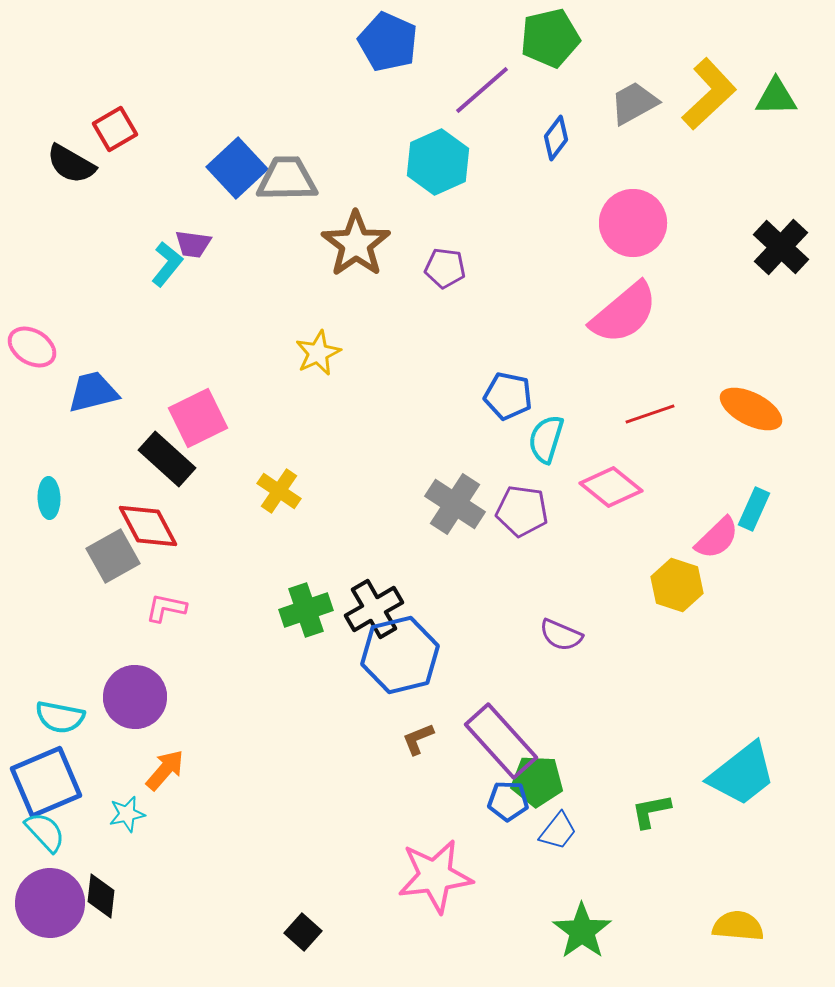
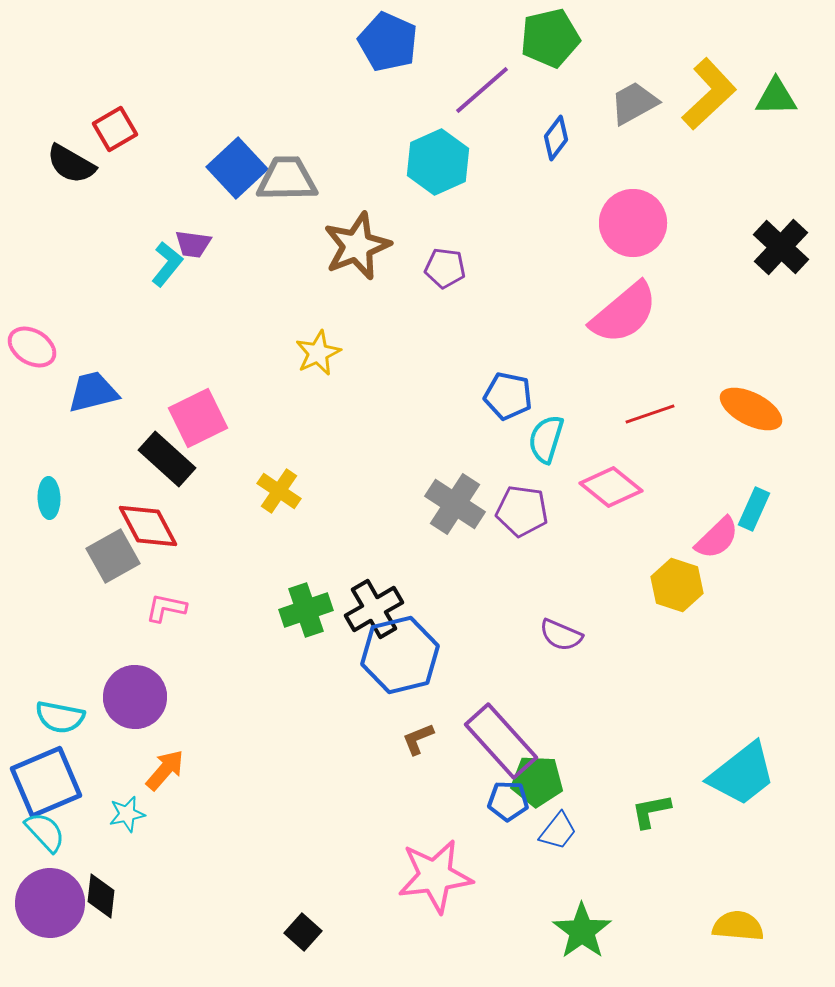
brown star at (356, 244): moved 1 px right, 2 px down; rotated 14 degrees clockwise
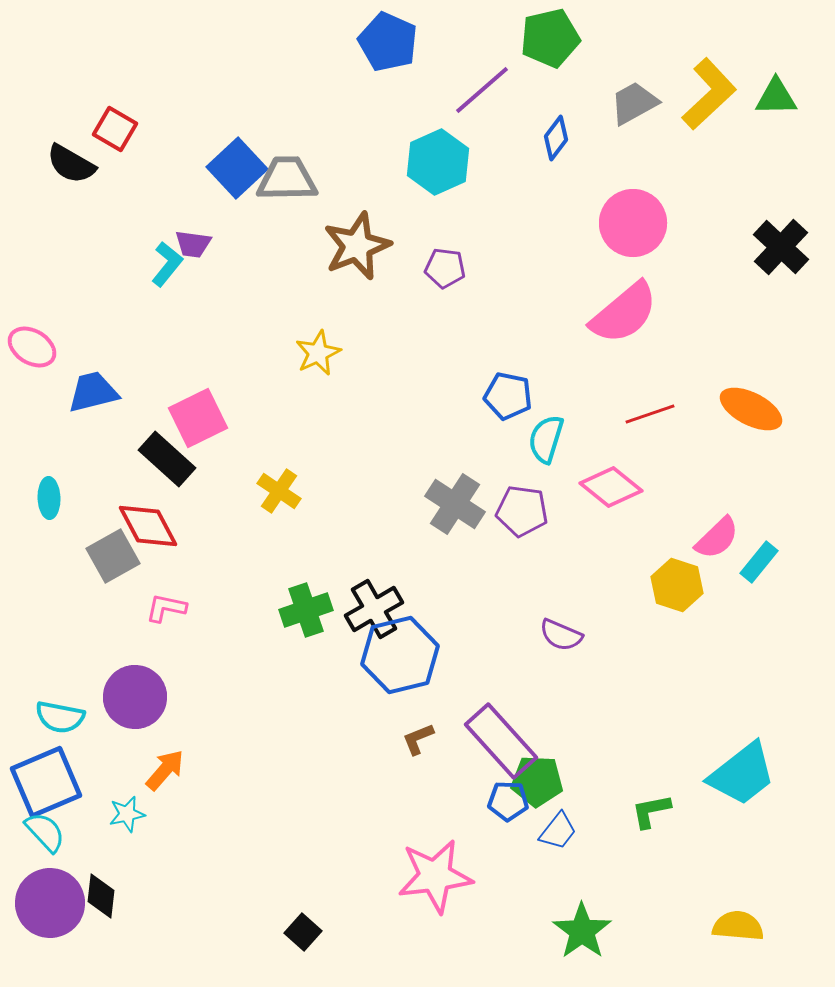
red square at (115, 129): rotated 30 degrees counterclockwise
cyan rectangle at (754, 509): moved 5 px right, 53 px down; rotated 15 degrees clockwise
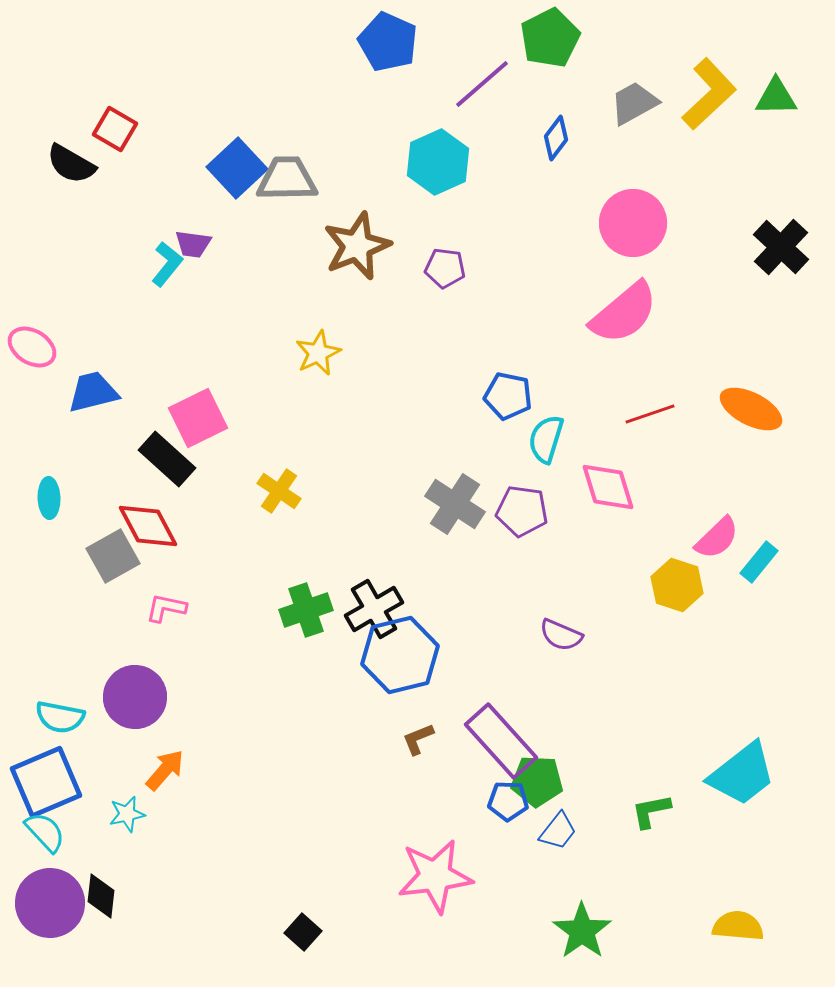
green pentagon at (550, 38): rotated 14 degrees counterclockwise
purple line at (482, 90): moved 6 px up
pink diamond at (611, 487): moved 3 px left; rotated 34 degrees clockwise
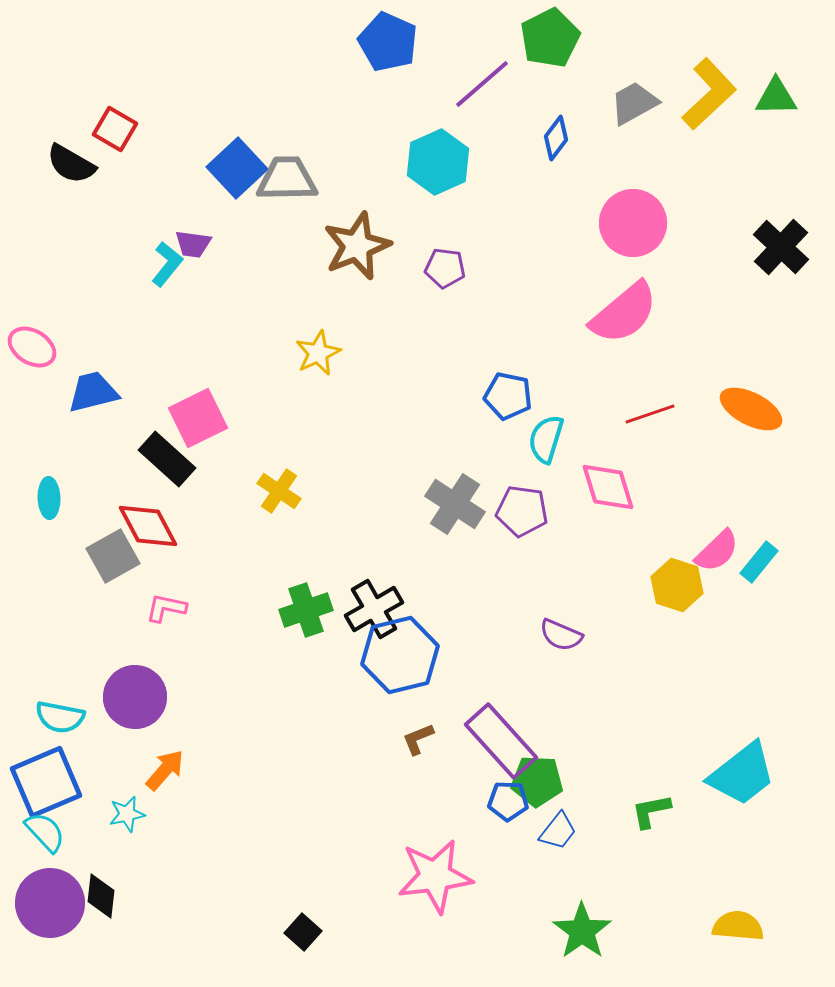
pink semicircle at (717, 538): moved 13 px down
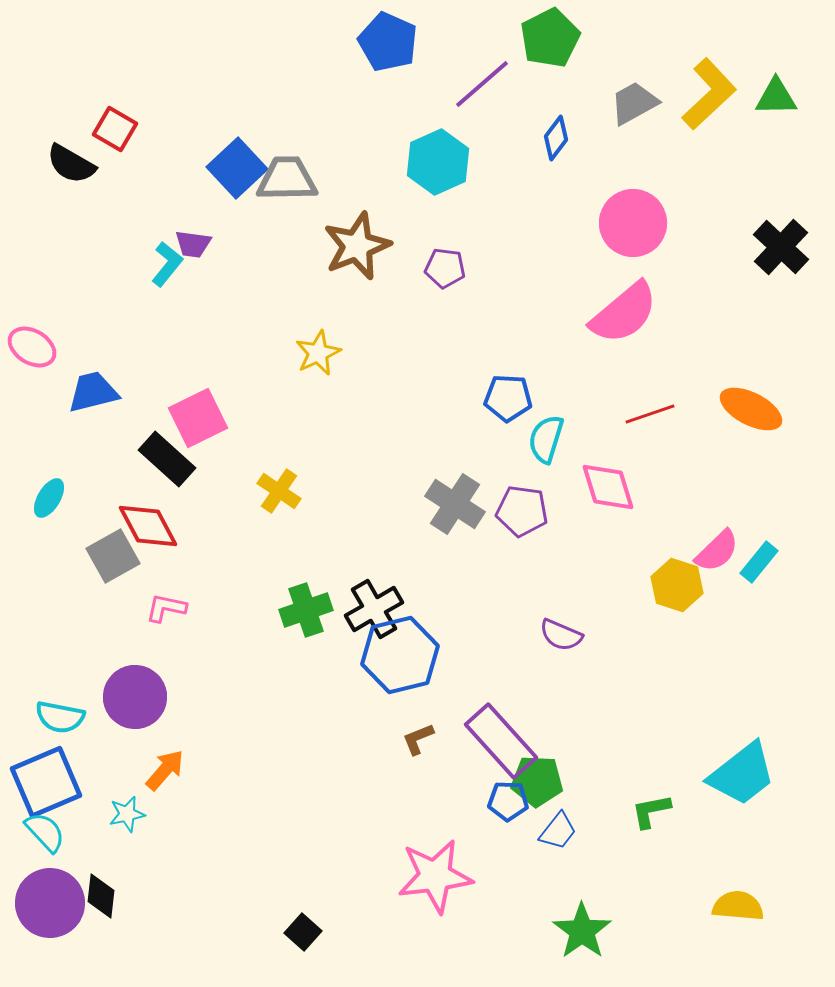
blue pentagon at (508, 396): moved 2 px down; rotated 9 degrees counterclockwise
cyan ellipse at (49, 498): rotated 33 degrees clockwise
yellow semicircle at (738, 926): moved 20 px up
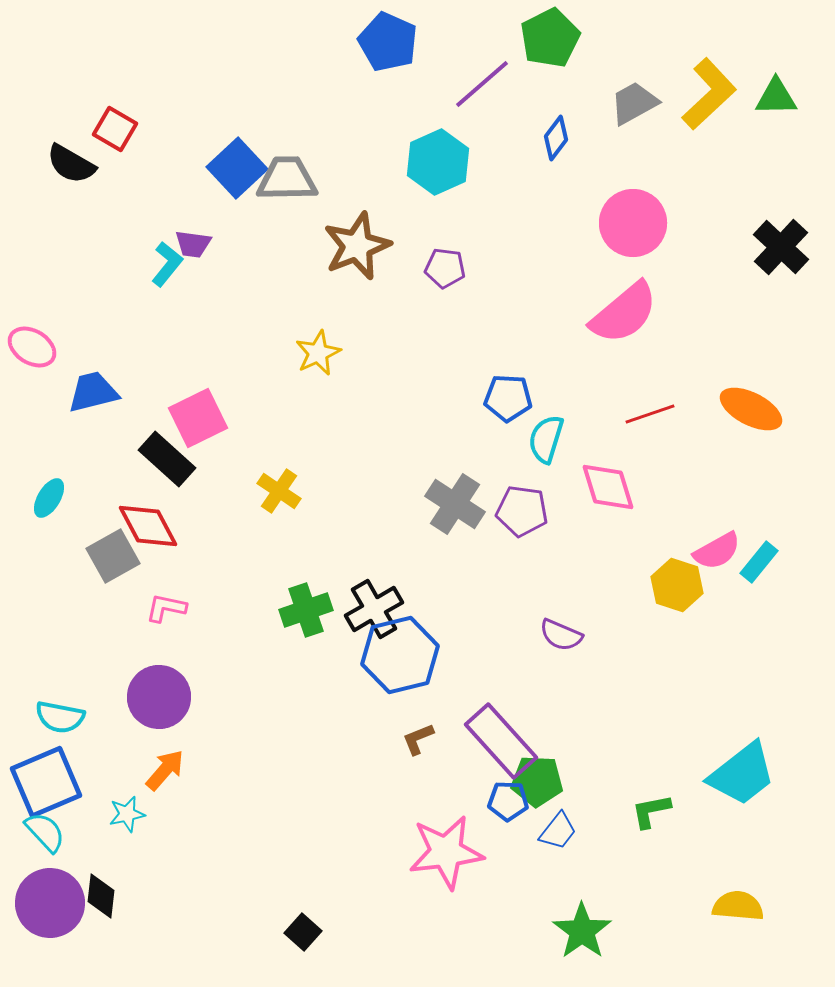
pink semicircle at (717, 551): rotated 15 degrees clockwise
purple circle at (135, 697): moved 24 px right
pink star at (435, 876): moved 11 px right, 24 px up
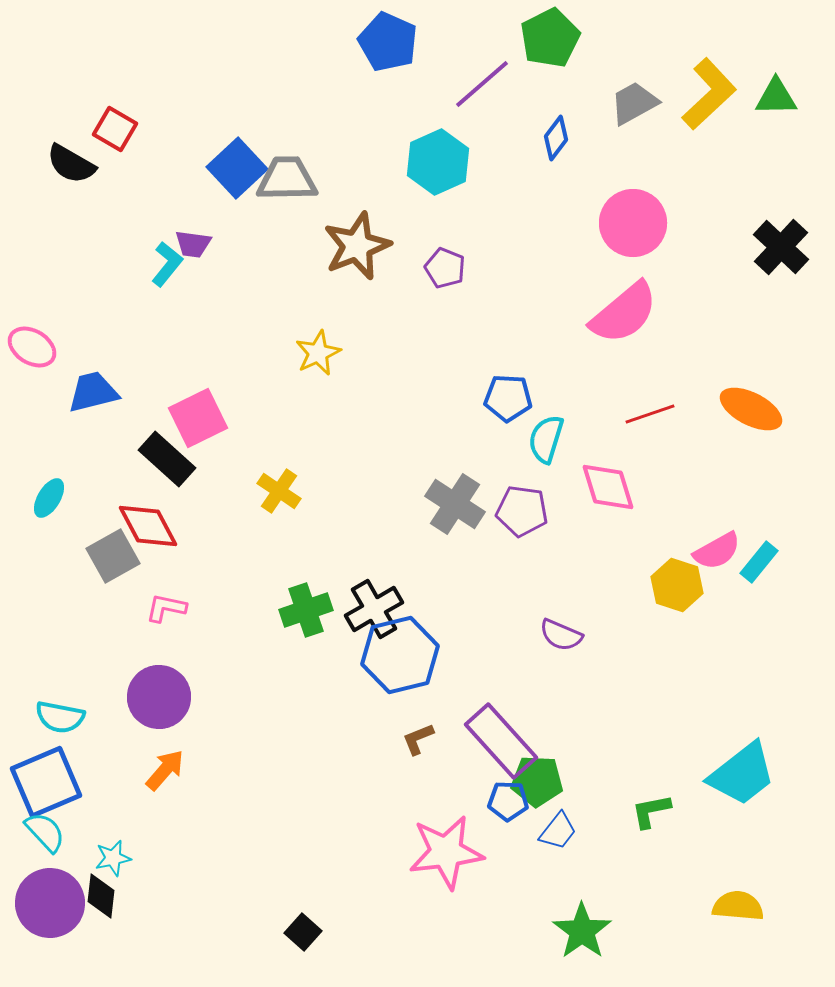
purple pentagon at (445, 268): rotated 15 degrees clockwise
cyan star at (127, 814): moved 14 px left, 44 px down
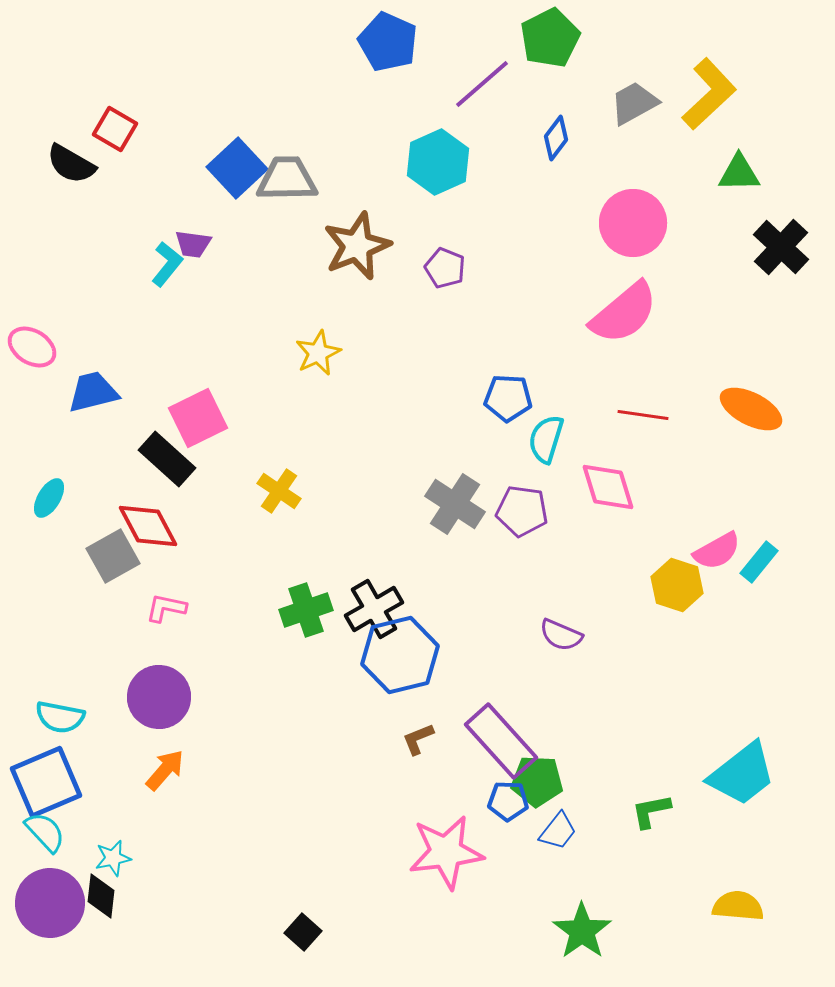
green triangle at (776, 97): moved 37 px left, 76 px down
red line at (650, 414): moved 7 px left, 1 px down; rotated 27 degrees clockwise
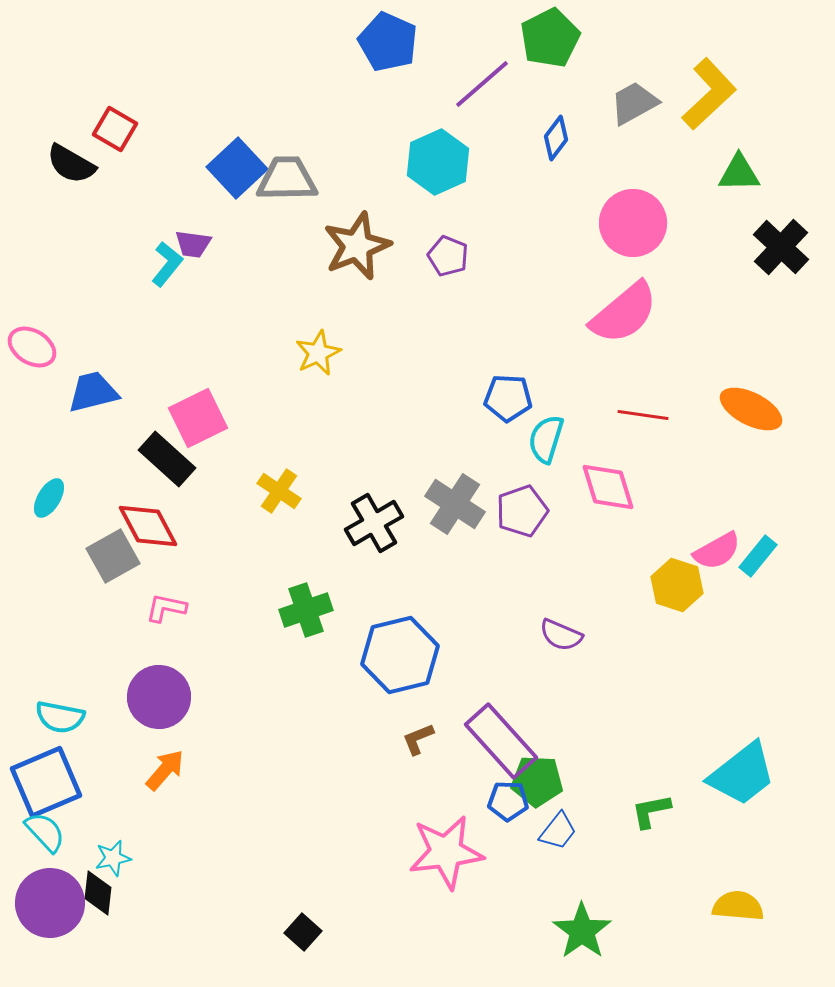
purple pentagon at (445, 268): moved 3 px right, 12 px up
purple pentagon at (522, 511): rotated 27 degrees counterclockwise
cyan rectangle at (759, 562): moved 1 px left, 6 px up
black cross at (374, 609): moved 86 px up
black diamond at (101, 896): moved 3 px left, 3 px up
